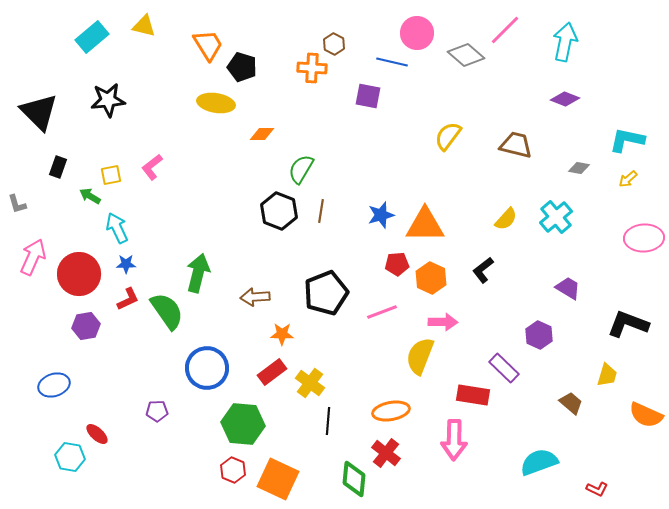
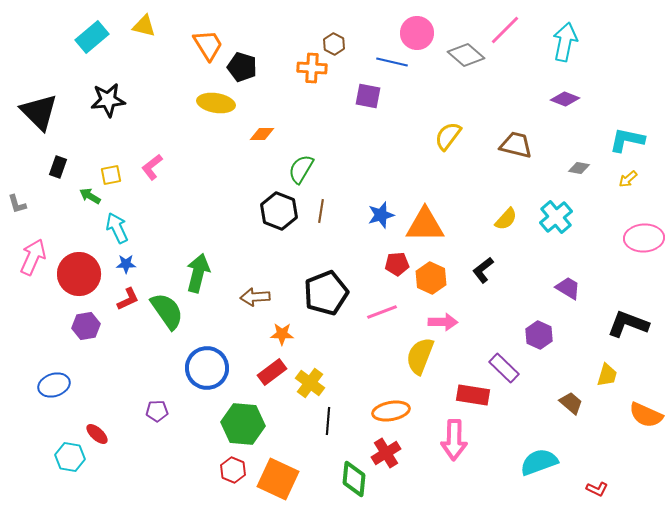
red cross at (386, 453): rotated 20 degrees clockwise
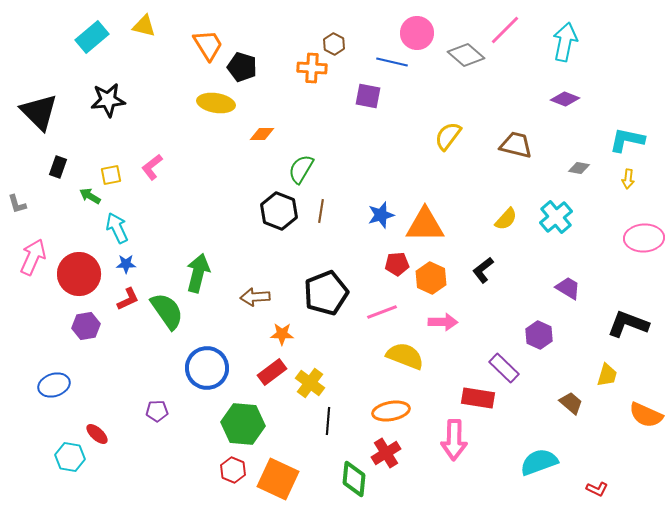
yellow arrow at (628, 179): rotated 42 degrees counterclockwise
yellow semicircle at (420, 356): moved 15 px left; rotated 90 degrees clockwise
red rectangle at (473, 395): moved 5 px right, 3 px down
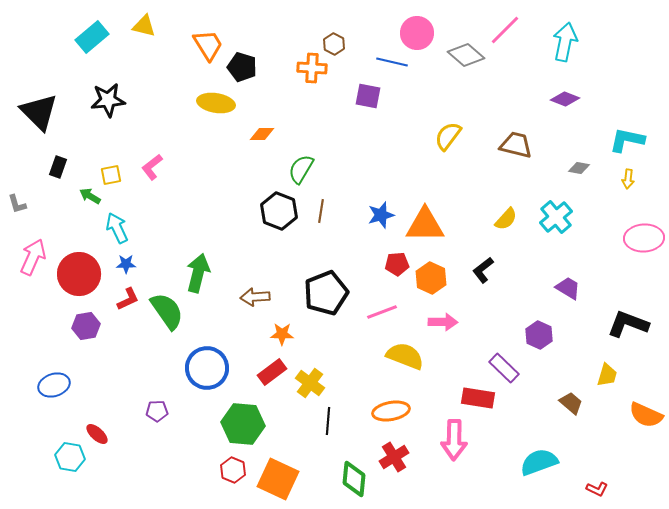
red cross at (386, 453): moved 8 px right, 4 px down
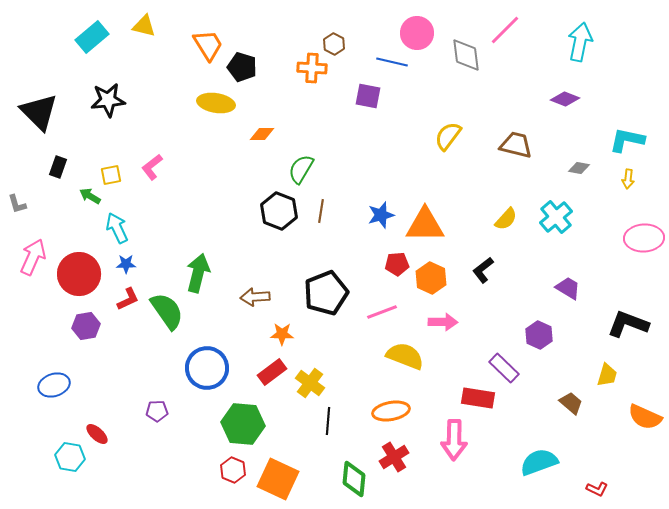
cyan arrow at (565, 42): moved 15 px right
gray diamond at (466, 55): rotated 42 degrees clockwise
orange semicircle at (646, 415): moved 1 px left, 2 px down
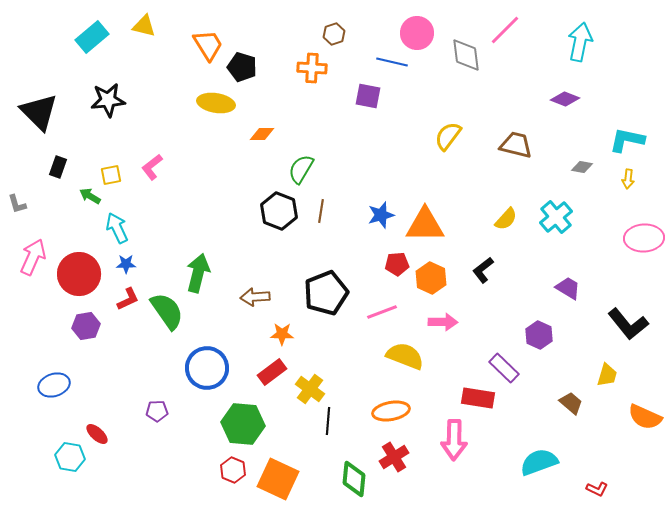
brown hexagon at (334, 44): moved 10 px up; rotated 15 degrees clockwise
gray diamond at (579, 168): moved 3 px right, 1 px up
black L-shape at (628, 324): rotated 150 degrees counterclockwise
yellow cross at (310, 383): moved 6 px down
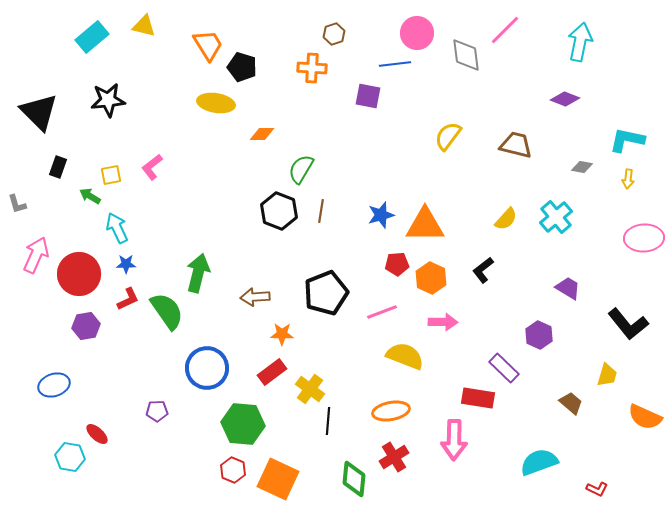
blue line at (392, 62): moved 3 px right, 2 px down; rotated 20 degrees counterclockwise
pink arrow at (33, 257): moved 3 px right, 2 px up
